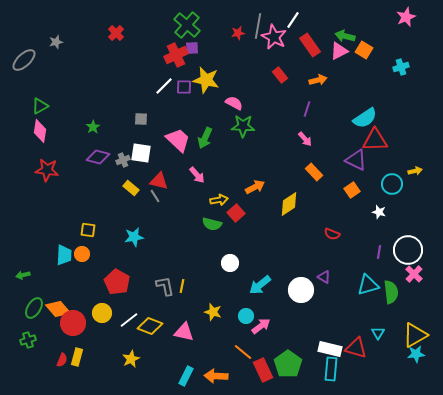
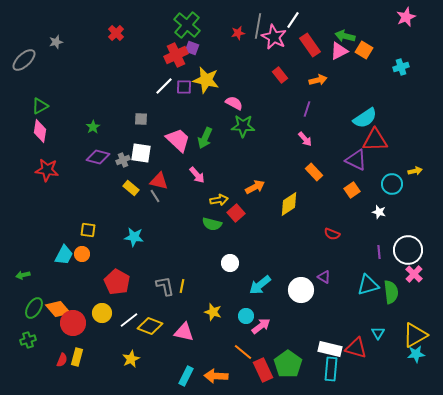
purple square at (192, 48): rotated 24 degrees clockwise
cyan star at (134, 237): rotated 18 degrees clockwise
purple line at (379, 252): rotated 16 degrees counterclockwise
cyan trapezoid at (64, 255): rotated 25 degrees clockwise
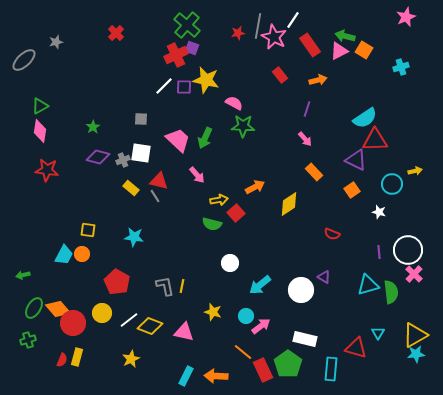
white rectangle at (330, 349): moved 25 px left, 10 px up
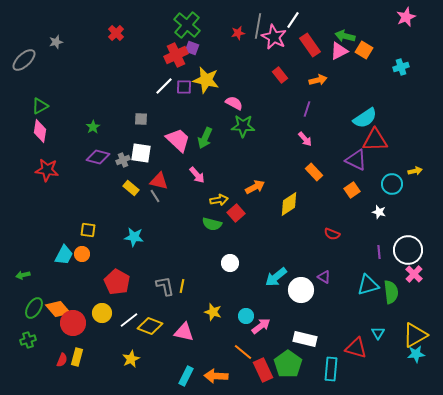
cyan arrow at (260, 285): moved 16 px right, 8 px up
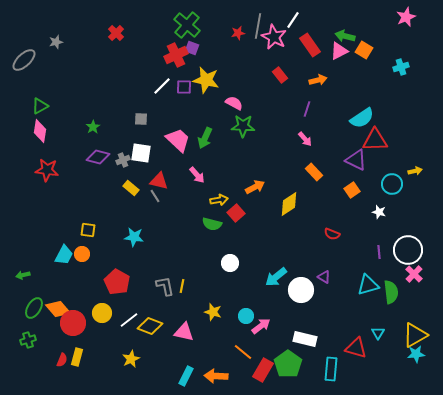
white line at (164, 86): moved 2 px left
cyan semicircle at (365, 118): moved 3 px left
red rectangle at (263, 370): rotated 55 degrees clockwise
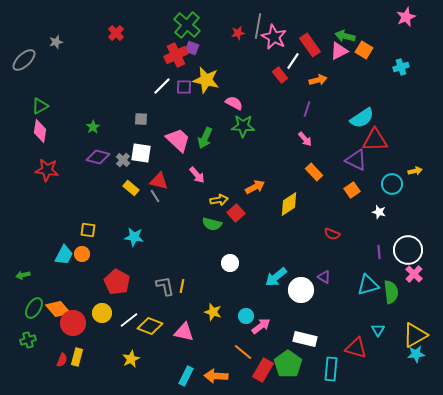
white line at (293, 20): moved 41 px down
gray cross at (123, 160): rotated 24 degrees counterclockwise
cyan triangle at (378, 333): moved 3 px up
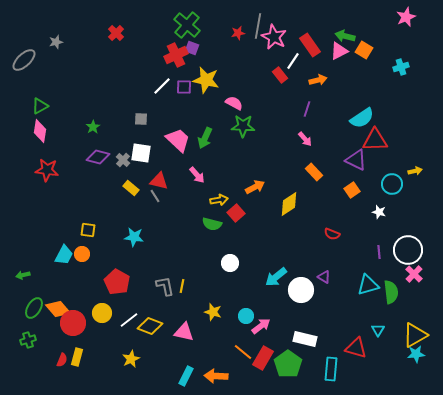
red rectangle at (263, 370): moved 12 px up
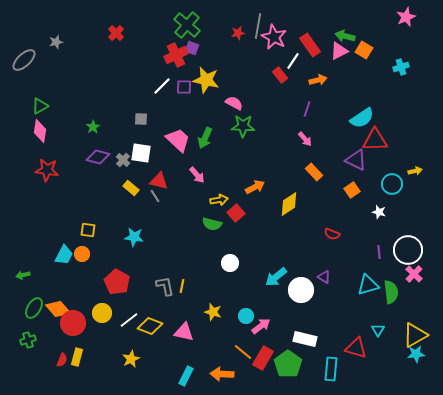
orange arrow at (216, 376): moved 6 px right, 2 px up
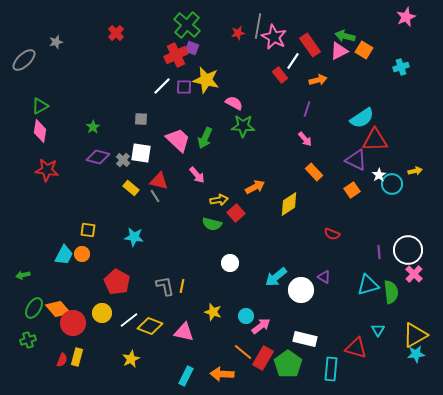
white star at (379, 212): moved 37 px up; rotated 24 degrees clockwise
